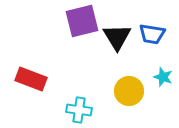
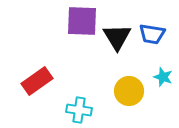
purple square: rotated 16 degrees clockwise
red rectangle: moved 6 px right, 2 px down; rotated 56 degrees counterclockwise
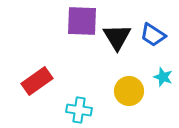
blue trapezoid: moved 1 px right, 1 px down; rotated 24 degrees clockwise
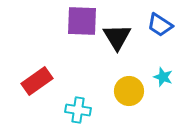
blue trapezoid: moved 7 px right, 10 px up
cyan cross: moved 1 px left
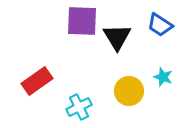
cyan cross: moved 1 px right, 3 px up; rotated 35 degrees counterclockwise
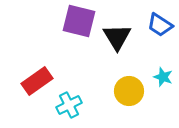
purple square: moved 3 px left; rotated 12 degrees clockwise
cyan cross: moved 10 px left, 2 px up
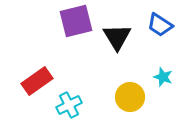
purple square: moved 3 px left; rotated 28 degrees counterclockwise
yellow circle: moved 1 px right, 6 px down
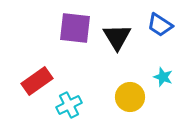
purple square: moved 1 px left, 7 px down; rotated 20 degrees clockwise
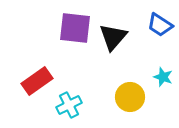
black triangle: moved 4 px left; rotated 12 degrees clockwise
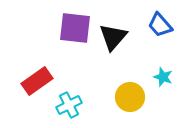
blue trapezoid: rotated 16 degrees clockwise
